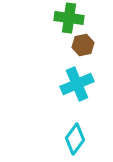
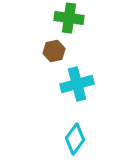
brown hexagon: moved 29 px left, 6 px down
cyan cross: rotated 8 degrees clockwise
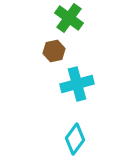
green cross: rotated 28 degrees clockwise
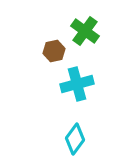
green cross: moved 16 px right, 13 px down
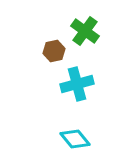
cyan diamond: rotated 76 degrees counterclockwise
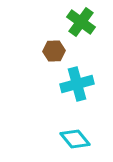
green cross: moved 4 px left, 9 px up
brown hexagon: rotated 10 degrees clockwise
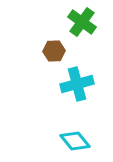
green cross: moved 1 px right
cyan diamond: moved 2 px down
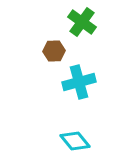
cyan cross: moved 2 px right, 2 px up
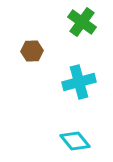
brown hexagon: moved 22 px left
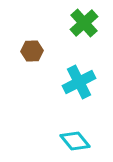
green cross: moved 2 px right, 1 px down; rotated 12 degrees clockwise
cyan cross: rotated 12 degrees counterclockwise
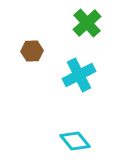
green cross: moved 3 px right
cyan cross: moved 7 px up
